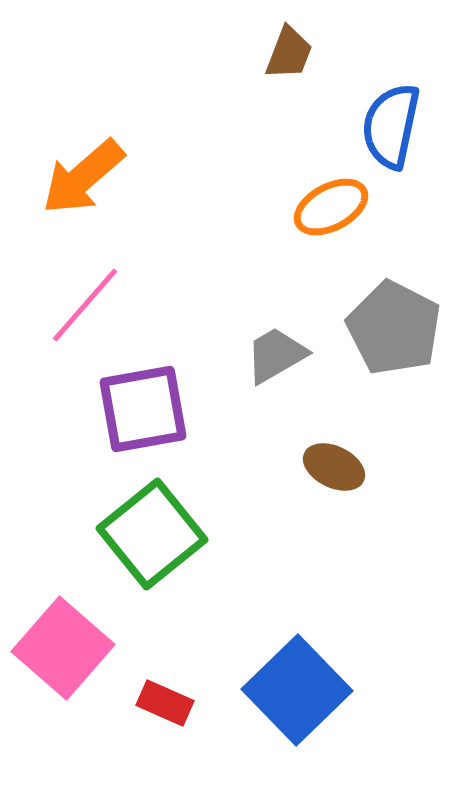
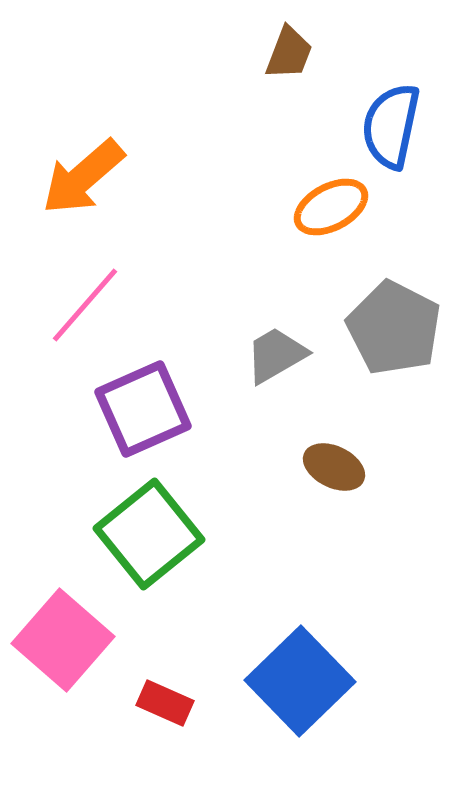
purple square: rotated 14 degrees counterclockwise
green square: moved 3 px left
pink square: moved 8 px up
blue square: moved 3 px right, 9 px up
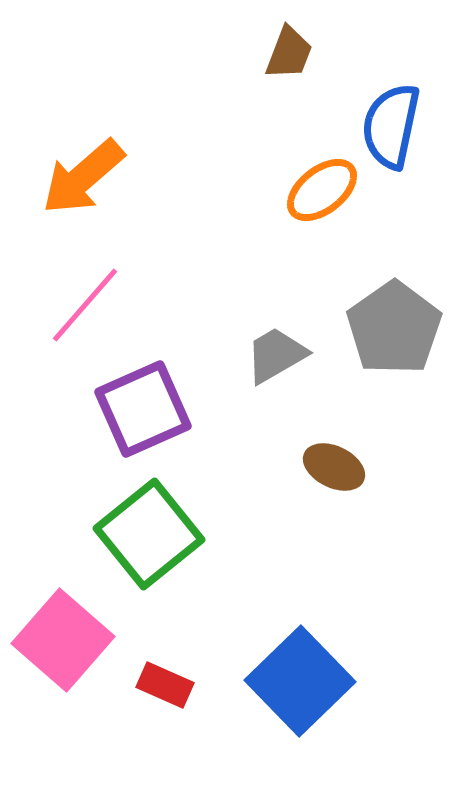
orange ellipse: moved 9 px left, 17 px up; rotated 10 degrees counterclockwise
gray pentagon: rotated 10 degrees clockwise
red rectangle: moved 18 px up
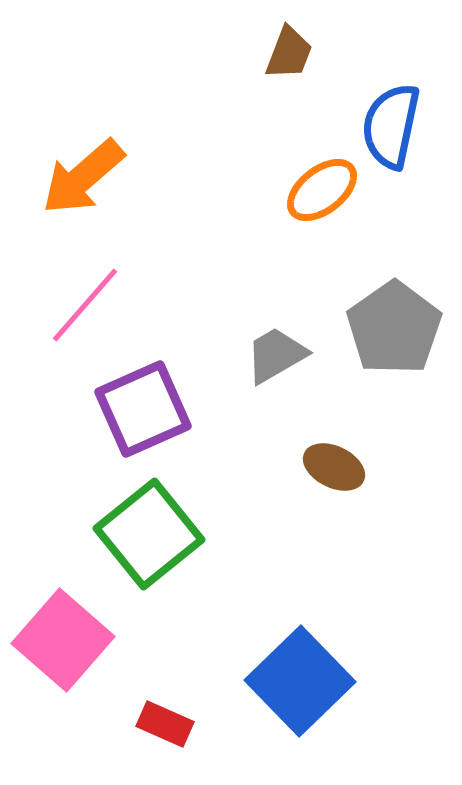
red rectangle: moved 39 px down
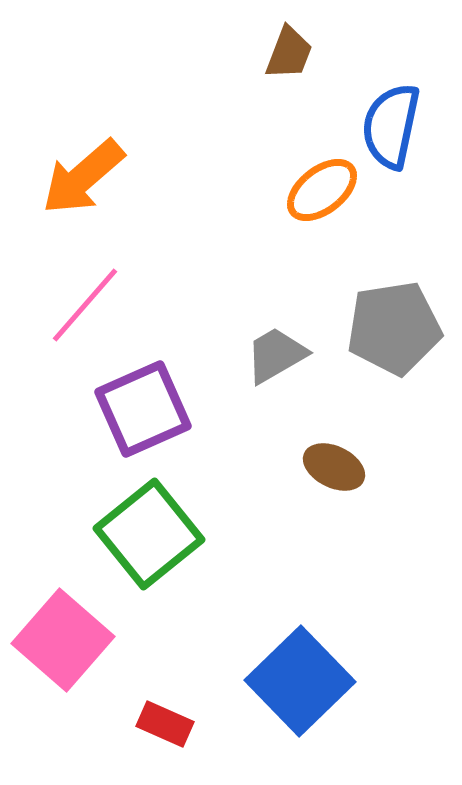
gray pentagon: rotated 26 degrees clockwise
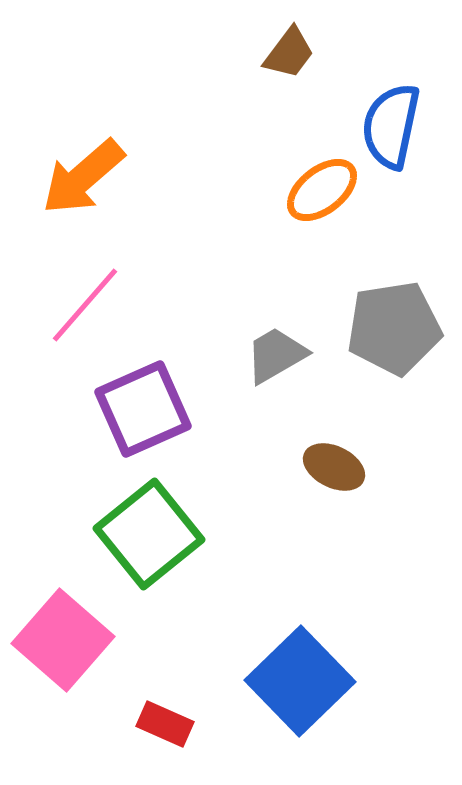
brown trapezoid: rotated 16 degrees clockwise
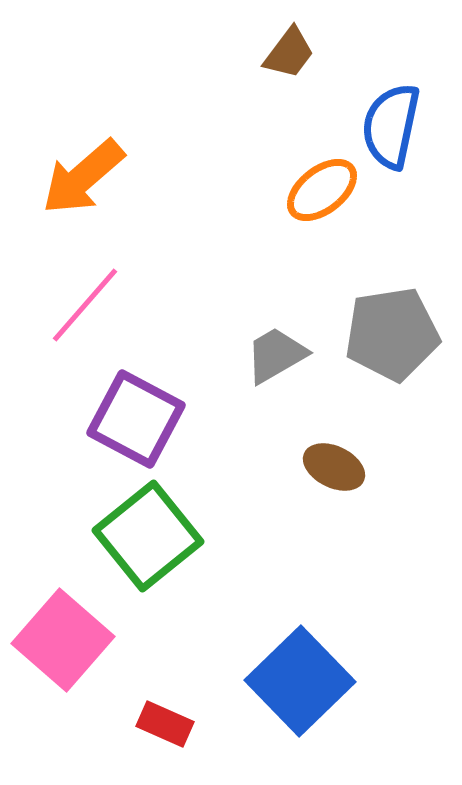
gray pentagon: moved 2 px left, 6 px down
purple square: moved 7 px left, 10 px down; rotated 38 degrees counterclockwise
green square: moved 1 px left, 2 px down
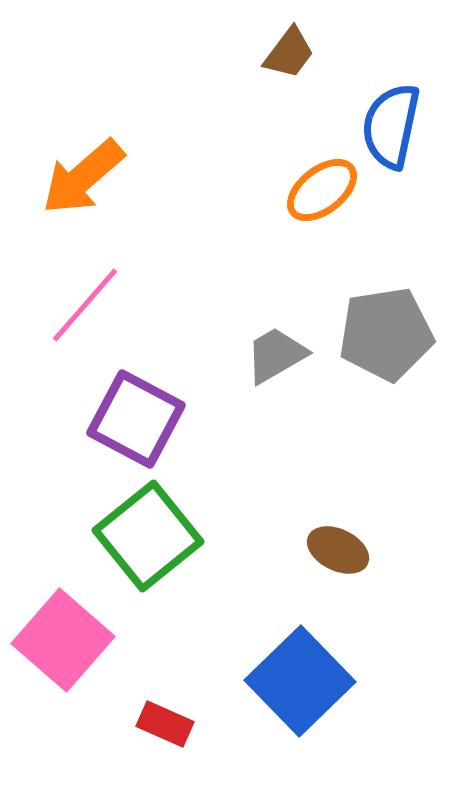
gray pentagon: moved 6 px left
brown ellipse: moved 4 px right, 83 px down
